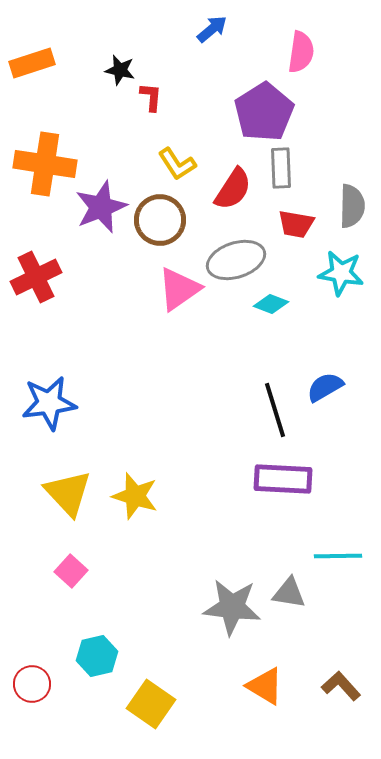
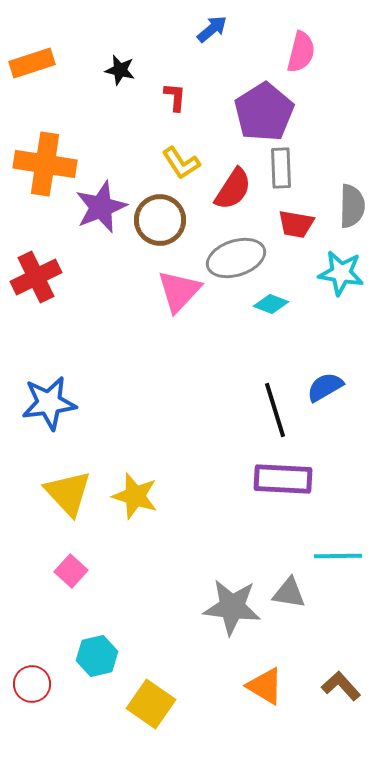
pink semicircle: rotated 6 degrees clockwise
red L-shape: moved 24 px right
yellow L-shape: moved 4 px right, 1 px up
gray ellipse: moved 2 px up
pink triangle: moved 2 px down; rotated 12 degrees counterclockwise
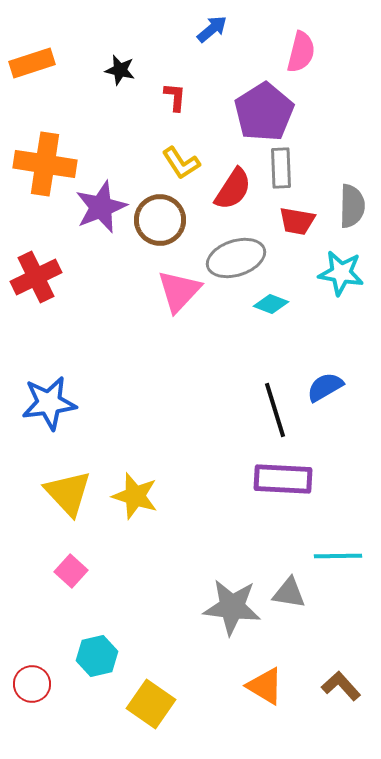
red trapezoid: moved 1 px right, 3 px up
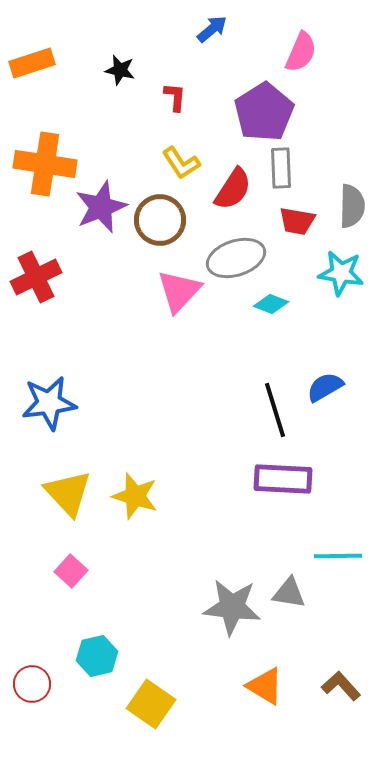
pink semicircle: rotated 9 degrees clockwise
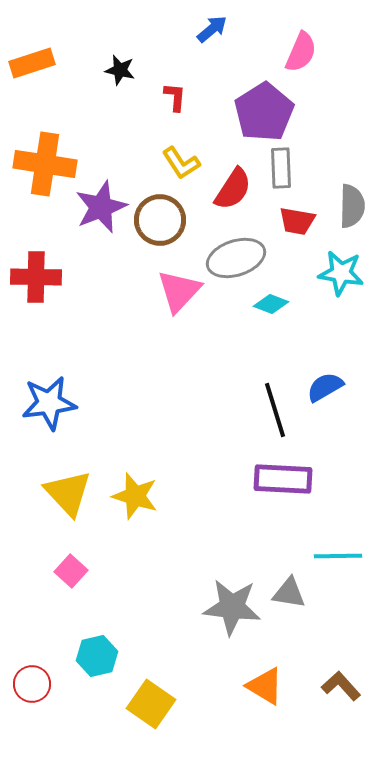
red cross: rotated 27 degrees clockwise
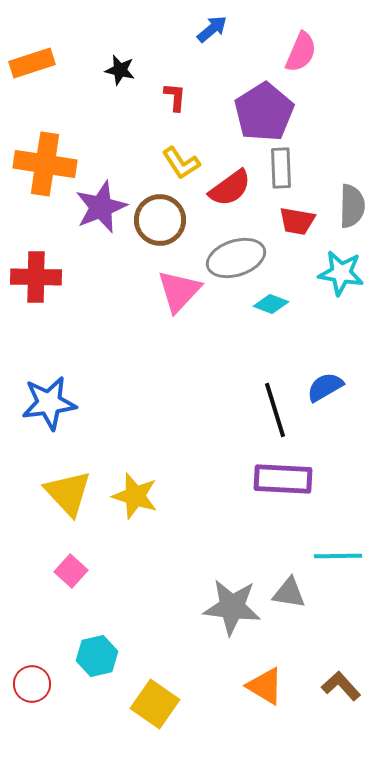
red semicircle: moved 3 px left, 1 px up; rotated 21 degrees clockwise
yellow square: moved 4 px right
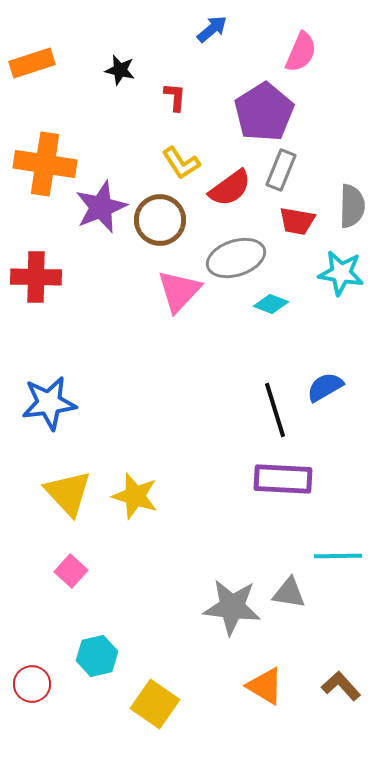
gray rectangle: moved 2 px down; rotated 24 degrees clockwise
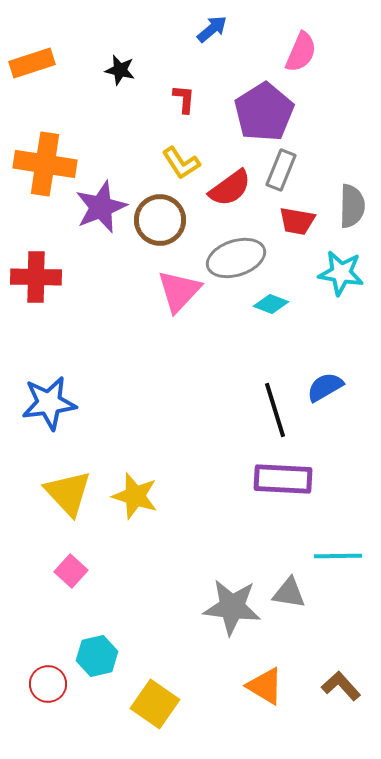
red L-shape: moved 9 px right, 2 px down
red circle: moved 16 px right
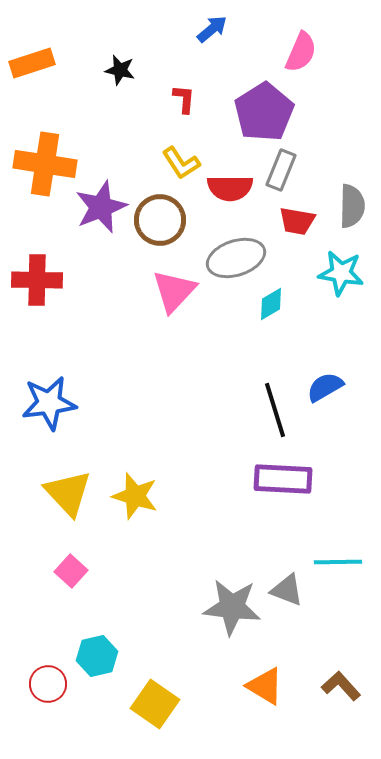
red semicircle: rotated 36 degrees clockwise
red cross: moved 1 px right, 3 px down
pink triangle: moved 5 px left
cyan diamond: rotated 52 degrees counterclockwise
cyan line: moved 6 px down
gray triangle: moved 2 px left, 3 px up; rotated 12 degrees clockwise
